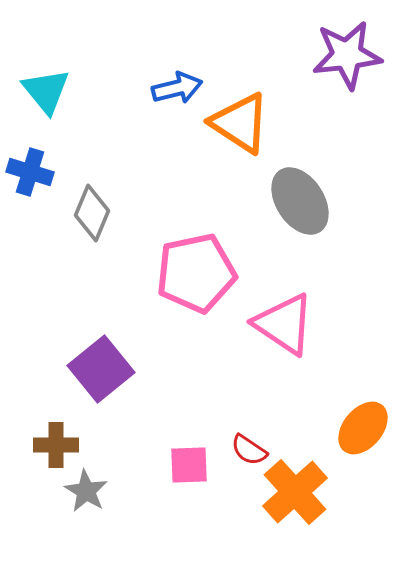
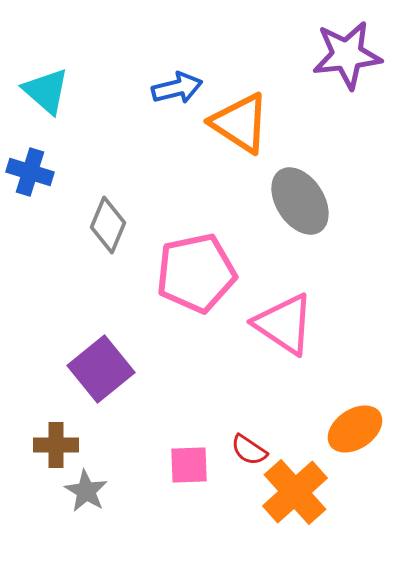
cyan triangle: rotated 10 degrees counterclockwise
gray diamond: moved 16 px right, 12 px down
orange ellipse: moved 8 px left, 1 px down; rotated 16 degrees clockwise
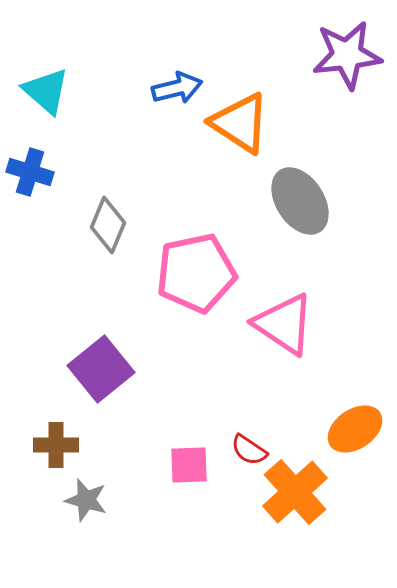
gray star: moved 9 px down; rotated 15 degrees counterclockwise
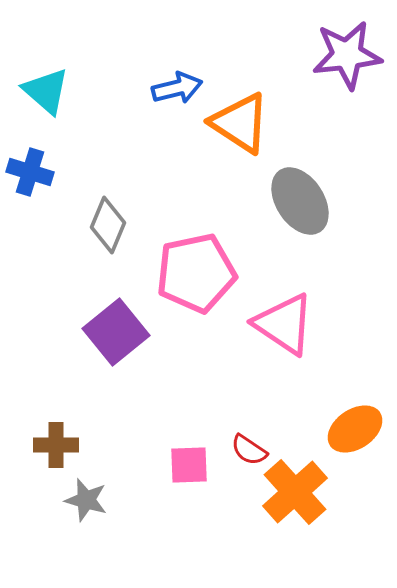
purple square: moved 15 px right, 37 px up
